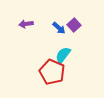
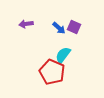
purple square: moved 2 px down; rotated 24 degrees counterclockwise
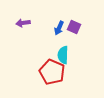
purple arrow: moved 3 px left, 1 px up
blue arrow: rotated 72 degrees clockwise
cyan semicircle: rotated 36 degrees counterclockwise
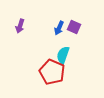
purple arrow: moved 3 px left, 3 px down; rotated 64 degrees counterclockwise
cyan semicircle: rotated 18 degrees clockwise
